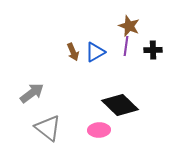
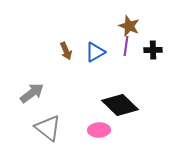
brown arrow: moved 7 px left, 1 px up
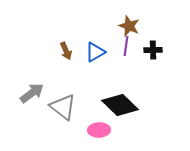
gray triangle: moved 15 px right, 21 px up
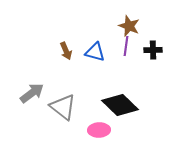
blue triangle: rotated 45 degrees clockwise
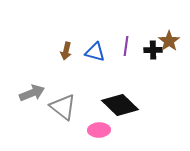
brown star: moved 40 px right, 15 px down; rotated 15 degrees clockwise
brown arrow: rotated 36 degrees clockwise
gray arrow: rotated 15 degrees clockwise
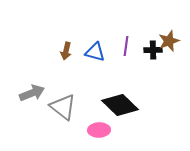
brown star: rotated 15 degrees clockwise
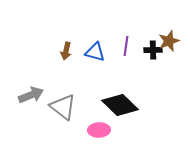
gray arrow: moved 1 px left, 2 px down
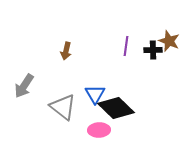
brown star: rotated 30 degrees counterclockwise
blue triangle: moved 42 px down; rotated 45 degrees clockwise
gray arrow: moved 7 px left, 9 px up; rotated 145 degrees clockwise
black diamond: moved 4 px left, 3 px down
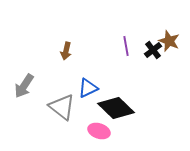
purple line: rotated 18 degrees counterclockwise
black cross: rotated 36 degrees counterclockwise
blue triangle: moved 7 px left, 6 px up; rotated 35 degrees clockwise
gray triangle: moved 1 px left
pink ellipse: moved 1 px down; rotated 20 degrees clockwise
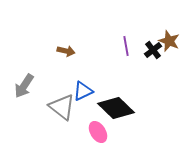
brown arrow: rotated 90 degrees counterclockwise
blue triangle: moved 5 px left, 3 px down
pink ellipse: moved 1 px left, 1 px down; rotated 40 degrees clockwise
